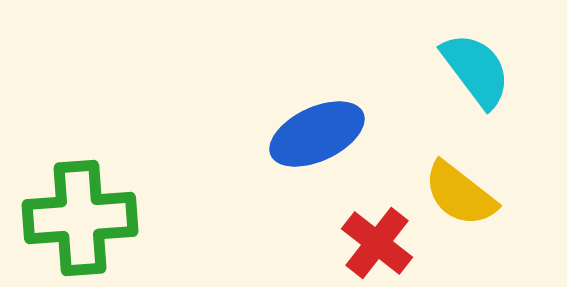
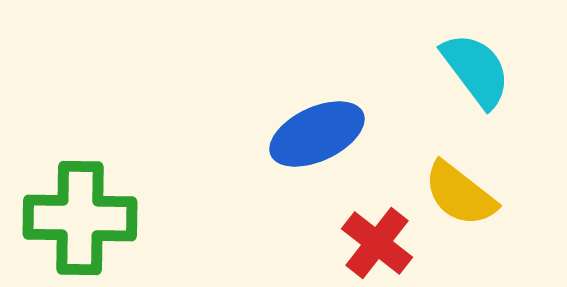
green cross: rotated 5 degrees clockwise
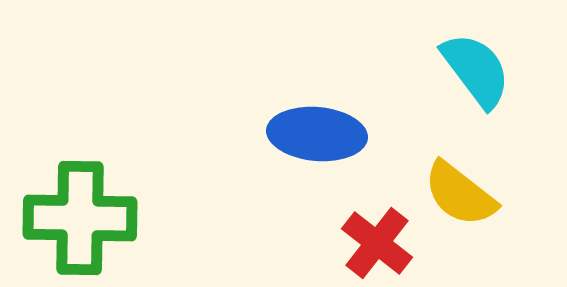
blue ellipse: rotated 30 degrees clockwise
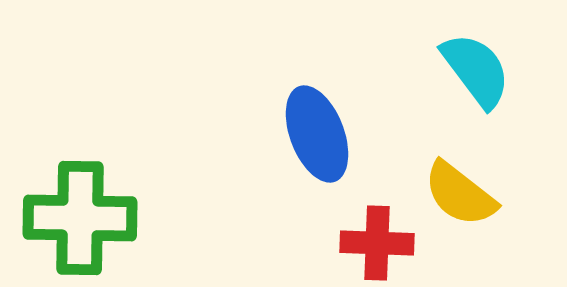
blue ellipse: rotated 64 degrees clockwise
red cross: rotated 36 degrees counterclockwise
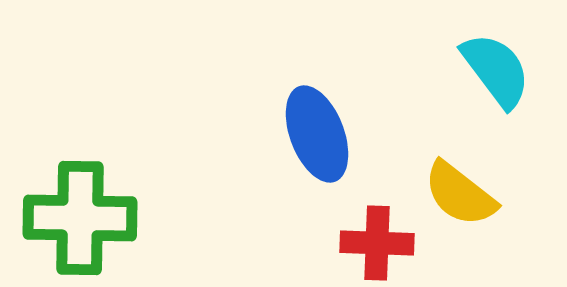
cyan semicircle: moved 20 px right
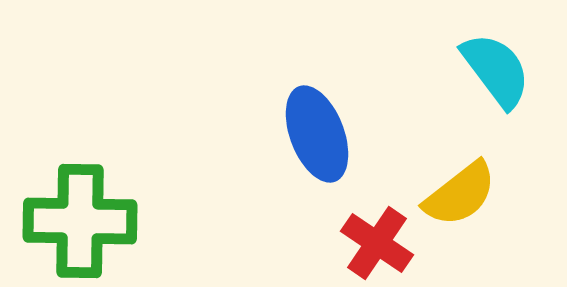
yellow semicircle: rotated 76 degrees counterclockwise
green cross: moved 3 px down
red cross: rotated 32 degrees clockwise
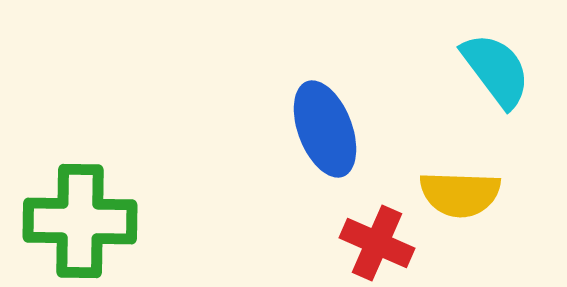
blue ellipse: moved 8 px right, 5 px up
yellow semicircle: rotated 40 degrees clockwise
red cross: rotated 10 degrees counterclockwise
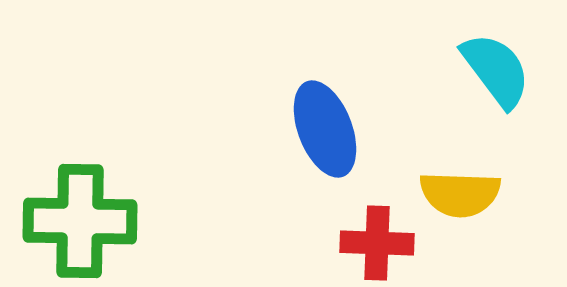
red cross: rotated 22 degrees counterclockwise
